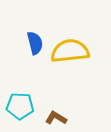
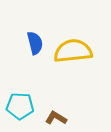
yellow semicircle: moved 3 px right
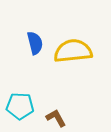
brown L-shape: rotated 30 degrees clockwise
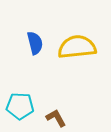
yellow semicircle: moved 4 px right, 4 px up
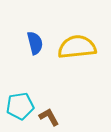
cyan pentagon: rotated 12 degrees counterclockwise
brown L-shape: moved 7 px left, 1 px up
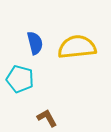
cyan pentagon: moved 27 px up; rotated 24 degrees clockwise
brown L-shape: moved 2 px left, 1 px down
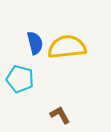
yellow semicircle: moved 10 px left
brown L-shape: moved 13 px right, 3 px up
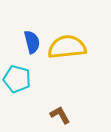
blue semicircle: moved 3 px left, 1 px up
cyan pentagon: moved 3 px left
